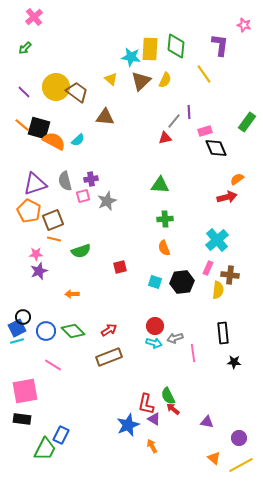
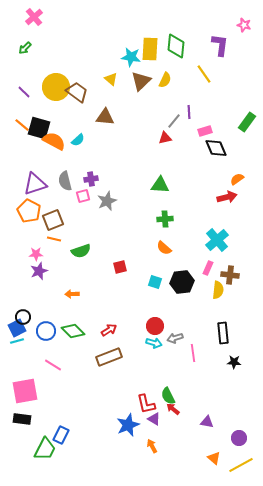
orange semicircle at (164, 248): rotated 28 degrees counterclockwise
red L-shape at (146, 404): rotated 25 degrees counterclockwise
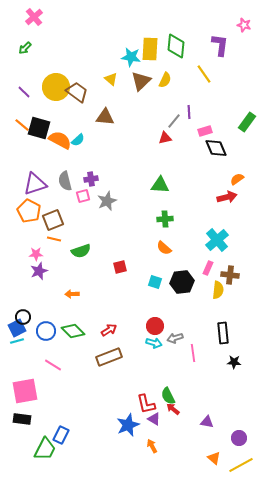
orange semicircle at (54, 141): moved 6 px right, 1 px up
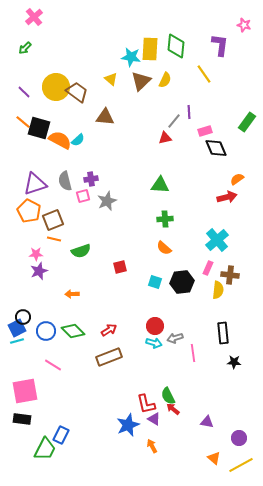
orange line at (22, 125): moved 1 px right, 3 px up
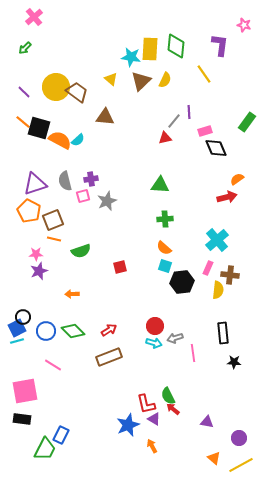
cyan square at (155, 282): moved 10 px right, 16 px up
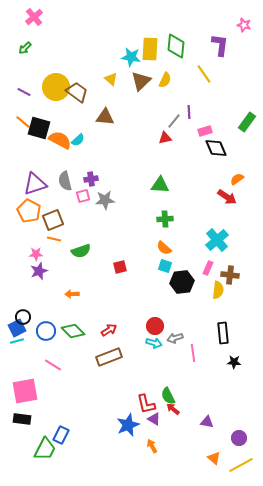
purple line at (24, 92): rotated 16 degrees counterclockwise
red arrow at (227, 197): rotated 48 degrees clockwise
gray star at (107, 201): moved 2 px left, 1 px up; rotated 18 degrees clockwise
